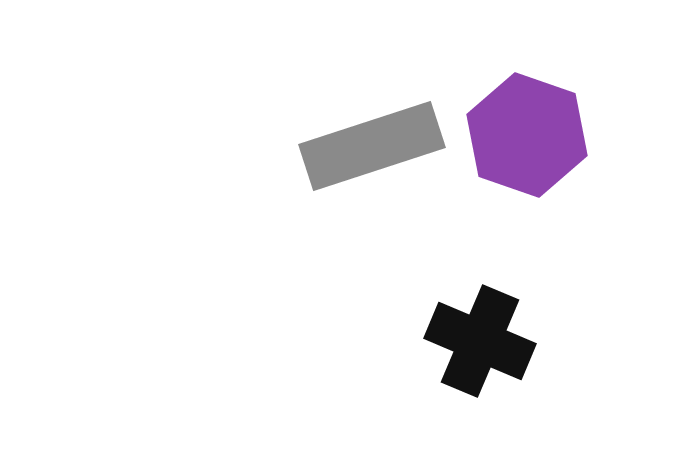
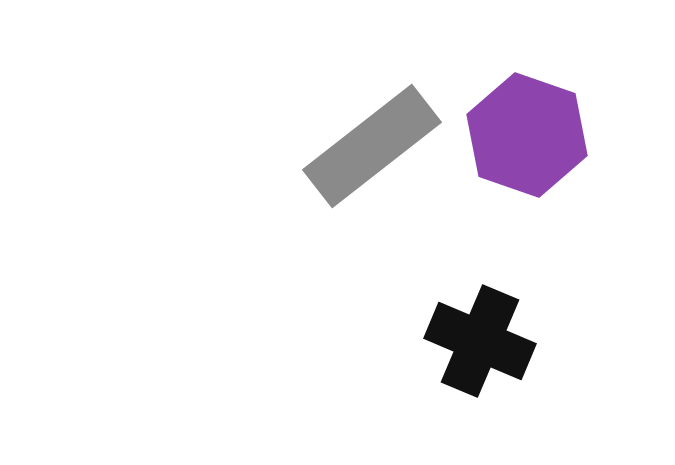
gray rectangle: rotated 20 degrees counterclockwise
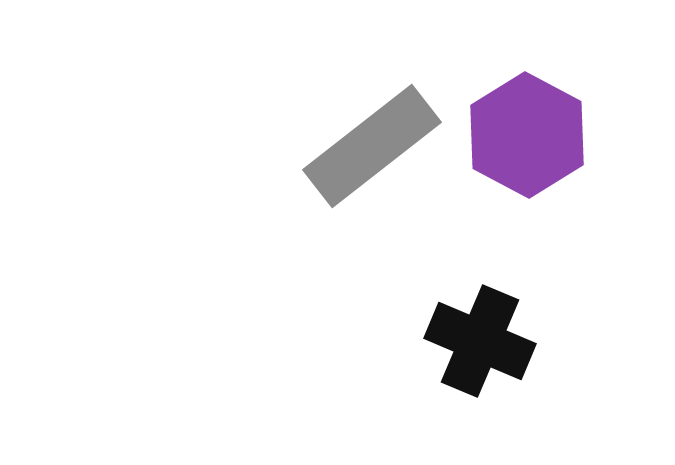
purple hexagon: rotated 9 degrees clockwise
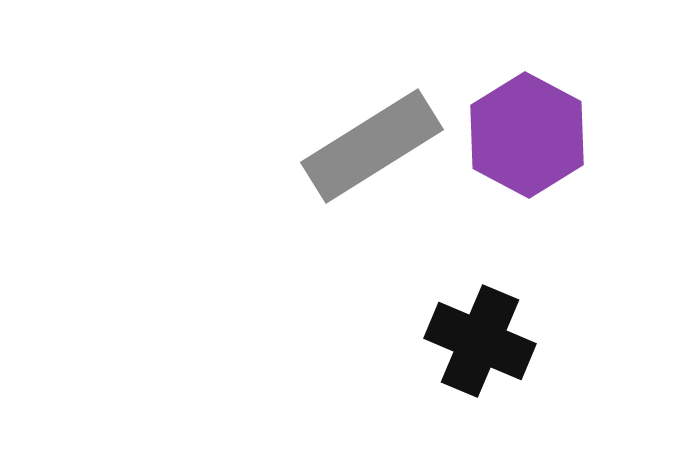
gray rectangle: rotated 6 degrees clockwise
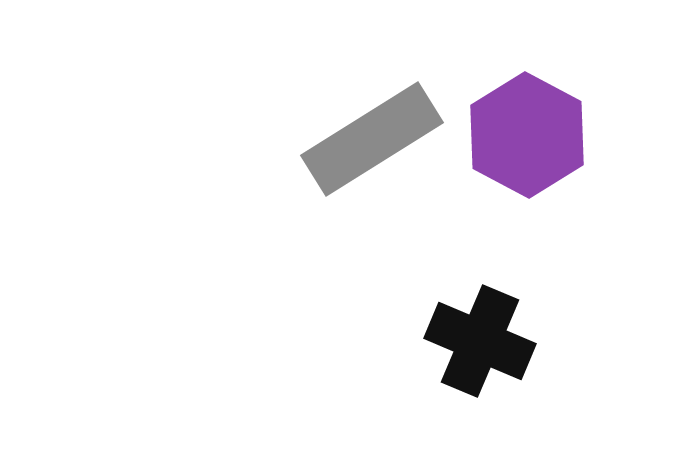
gray rectangle: moved 7 px up
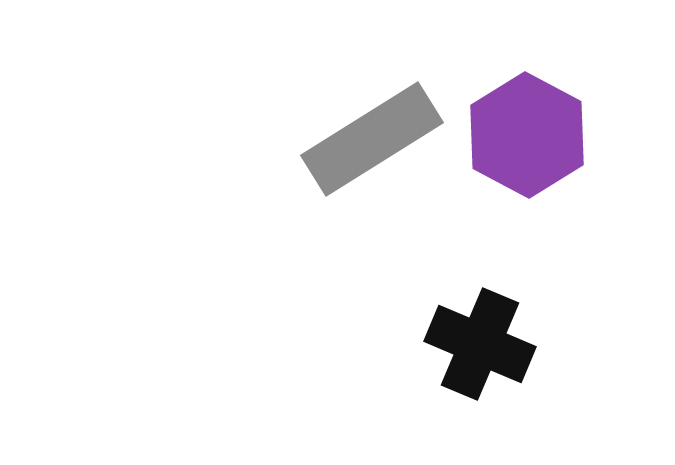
black cross: moved 3 px down
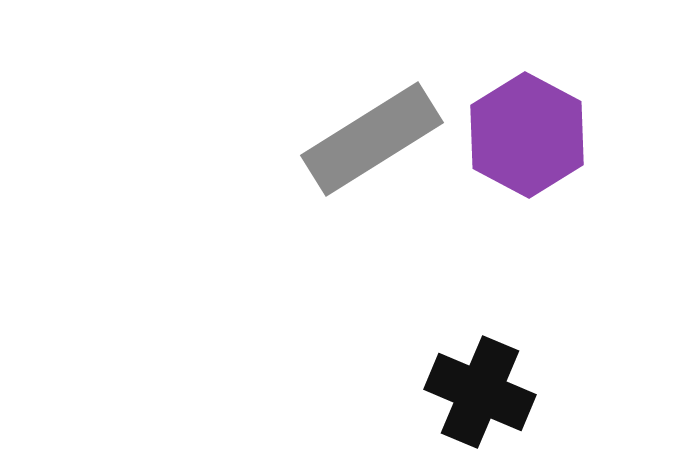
black cross: moved 48 px down
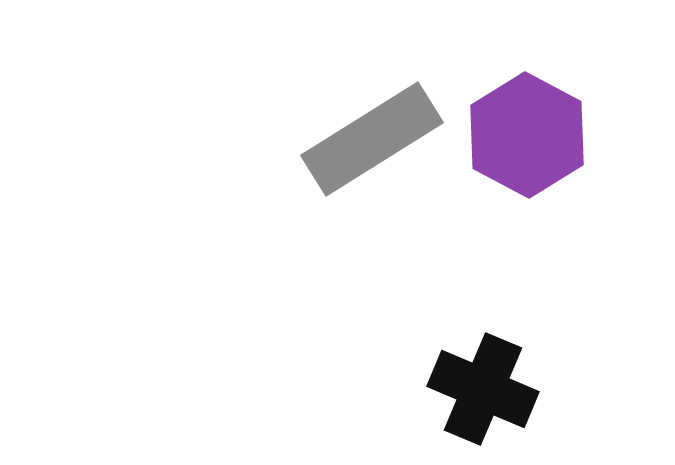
black cross: moved 3 px right, 3 px up
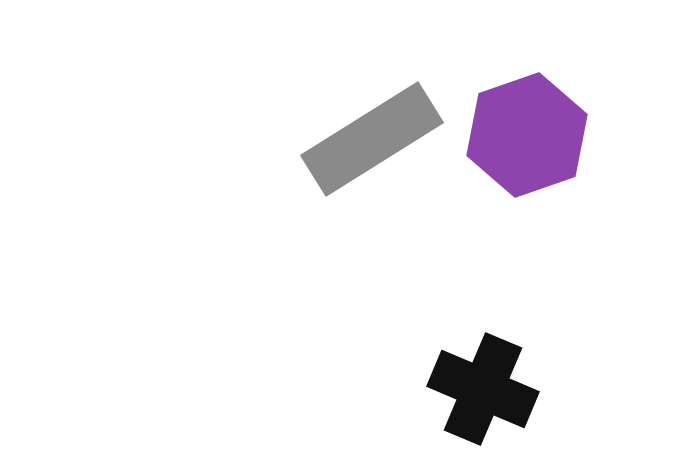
purple hexagon: rotated 13 degrees clockwise
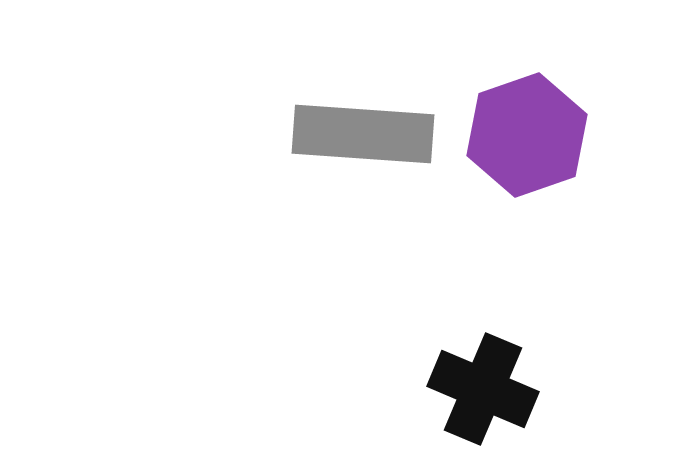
gray rectangle: moved 9 px left, 5 px up; rotated 36 degrees clockwise
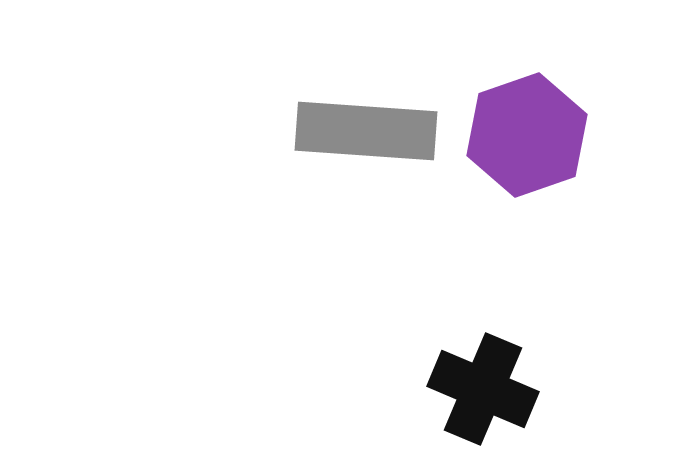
gray rectangle: moved 3 px right, 3 px up
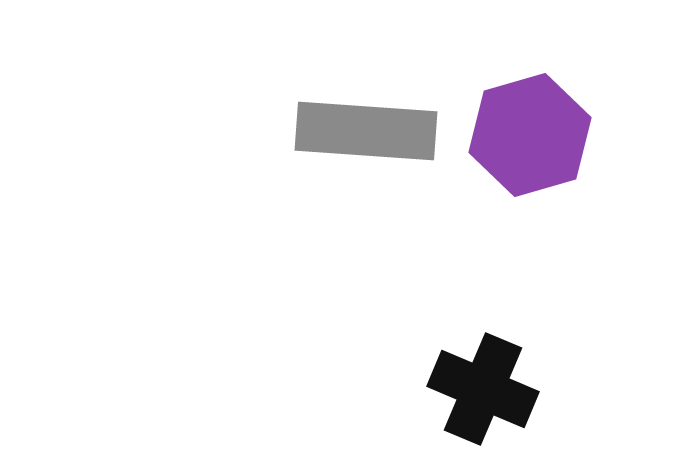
purple hexagon: moved 3 px right; rotated 3 degrees clockwise
